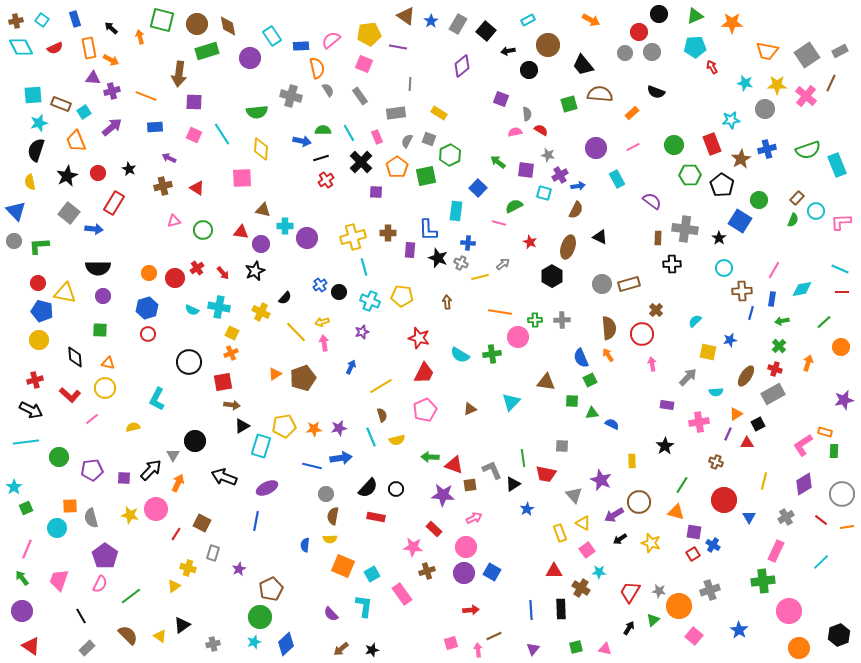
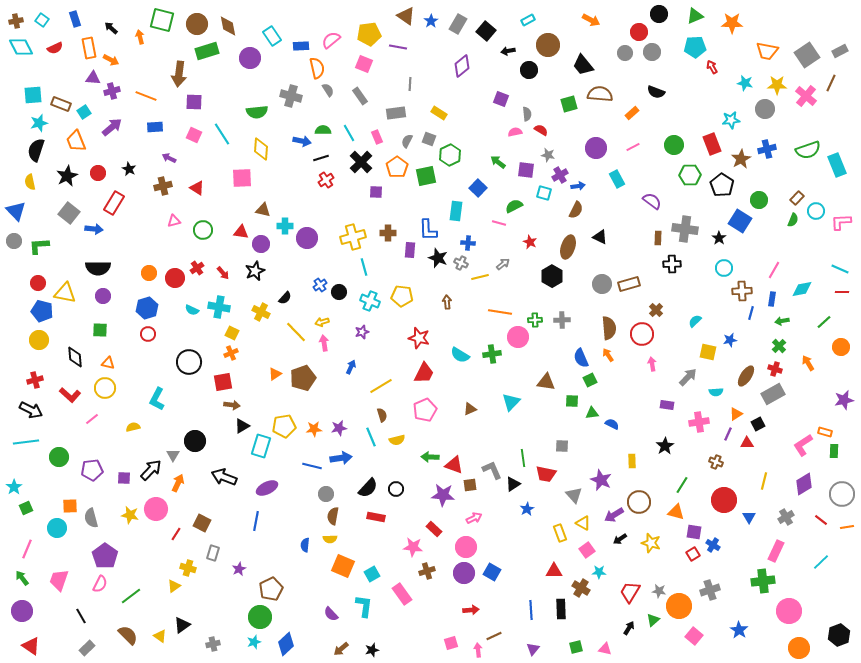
orange arrow at (808, 363): rotated 49 degrees counterclockwise
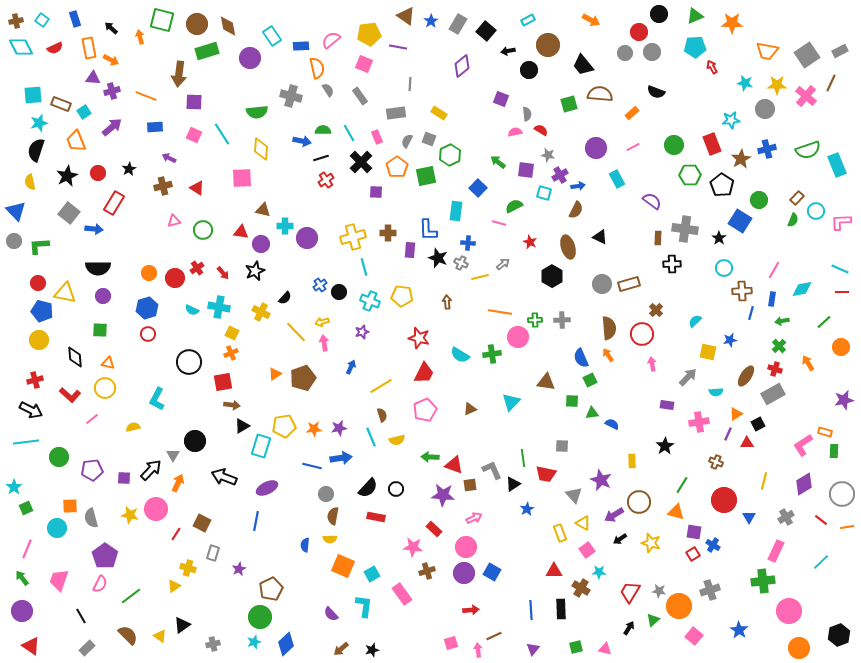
black star at (129, 169): rotated 16 degrees clockwise
brown ellipse at (568, 247): rotated 35 degrees counterclockwise
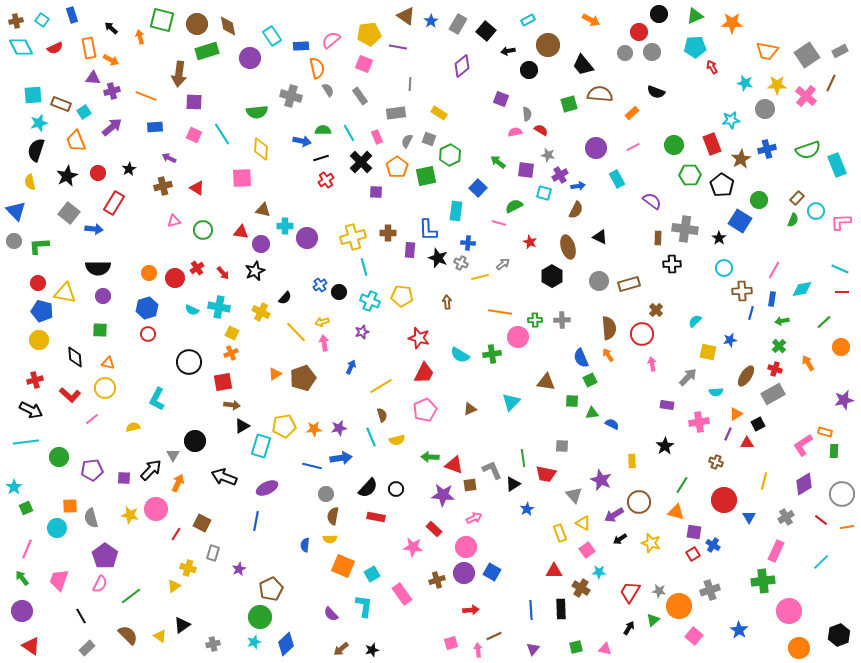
blue rectangle at (75, 19): moved 3 px left, 4 px up
gray circle at (602, 284): moved 3 px left, 3 px up
brown cross at (427, 571): moved 10 px right, 9 px down
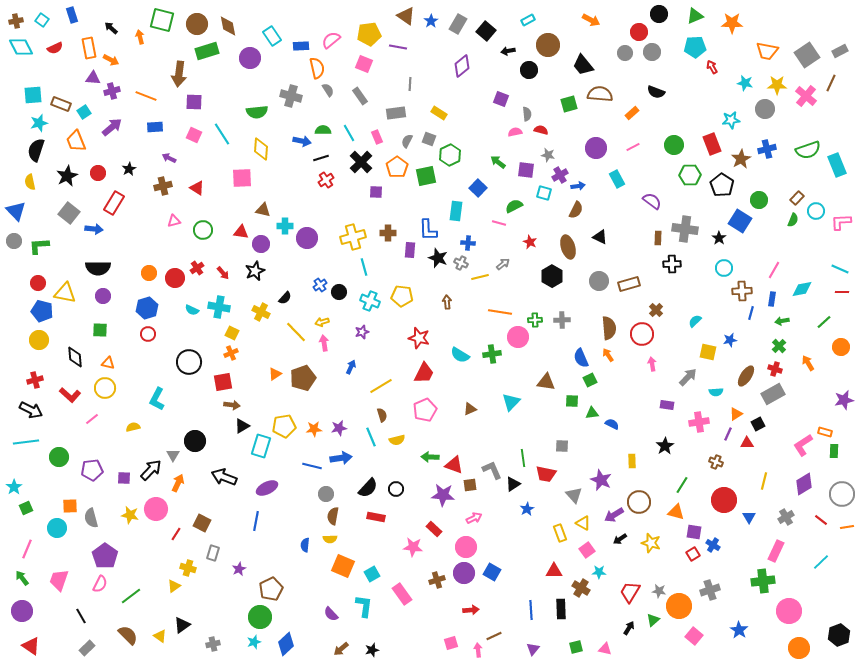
red semicircle at (541, 130): rotated 16 degrees counterclockwise
